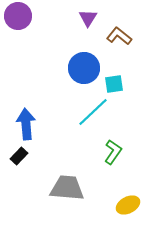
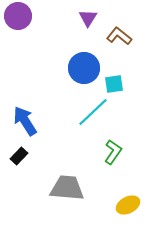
blue arrow: moved 1 px left, 3 px up; rotated 28 degrees counterclockwise
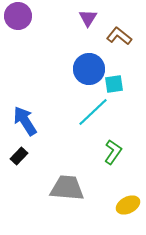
blue circle: moved 5 px right, 1 px down
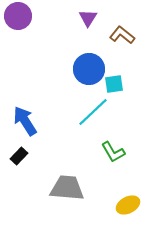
brown L-shape: moved 3 px right, 1 px up
green L-shape: rotated 115 degrees clockwise
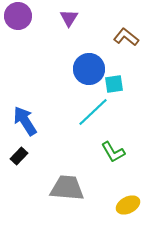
purple triangle: moved 19 px left
brown L-shape: moved 4 px right, 2 px down
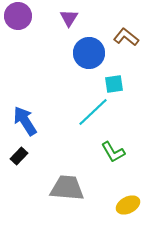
blue circle: moved 16 px up
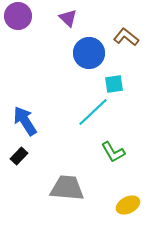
purple triangle: moved 1 px left; rotated 18 degrees counterclockwise
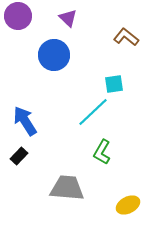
blue circle: moved 35 px left, 2 px down
green L-shape: moved 11 px left; rotated 60 degrees clockwise
